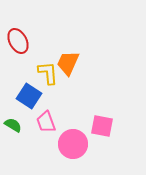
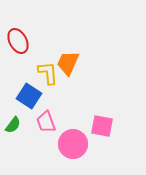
green semicircle: rotated 96 degrees clockwise
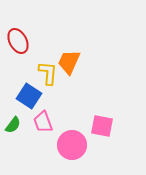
orange trapezoid: moved 1 px right, 1 px up
yellow L-shape: rotated 10 degrees clockwise
pink trapezoid: moved 3 px left
pink circle: moved 1 px left, 1 px down
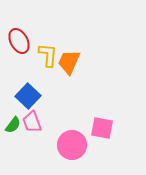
red ellipse: moved 1 px right
yellow L-shape: moved 18 px up
blue square: moved 1 px left; rotated 10 degrees clockwise
pink trapezoid: moved 11 px left
pink square: moved 2 px down
